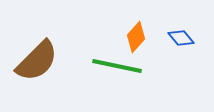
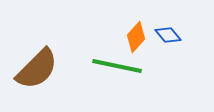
blue diamond: moved 13 px left, 3 px up
brown semicircle: moved 8 px down
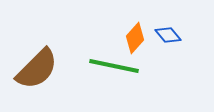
orange diamond: moved 1 px left, 1 px down
green line: moved 3 px left
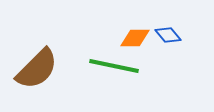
orange diamond: rotated 48 degrees clockwise
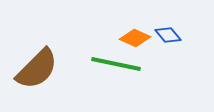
orange diamond: rotated 24 degrees clockwise
green line: moved 2 px right, 2 px up
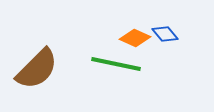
blue diamond: moved 3 px left, 1 px up
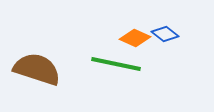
blue diamond: rotated 12 degrees counterclockwise
brown semicircle: rotated 117 degrees counterclockwise
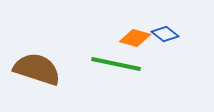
orange diamond: rotated 8 degrees counterclockwise
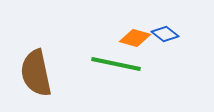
brown semicircle: moved 1 px left, 4 px down; rotated 120 degrees counterclockwise
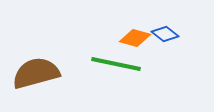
brown semicircle: rotated 87 degrees clockwise
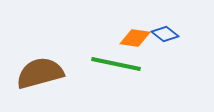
orange diamond: rotated 8 degrees counterclockwise
brown semicircle: moved 4 px right
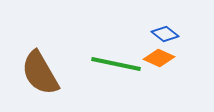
orange diamond: moved 24 px right, 20 px down; rotated 16 degrees clockwise
brown semicircle: rotated 105 degrees counterclockwise
